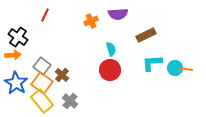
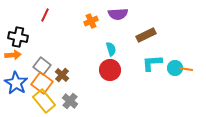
black cross: rotated 24 degrees counterclockwise
yellow rectangle: moved 2 px right
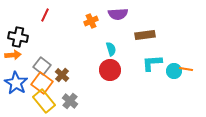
brown rectangle: moved 1 px left; rotated 18 degrees clockwise
cyan circle: moved 1 px left, 3 px down
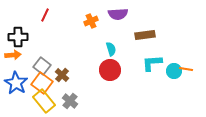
black cross: rotated 12 degrees counterclockwise
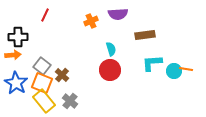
orange square: rotated 15 degrees counterclockwise
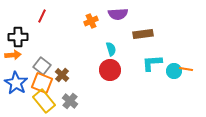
red line: moved 3 px left, 1 px down
brown rectangle: moved 2 px left, 1 px up
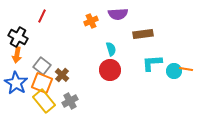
black cross: rotated 30 degrees clockwise
orange arrow: moved 4 px right; rotated 105 degrees clockwise
gray cross: rotated 21 degrees clockwise
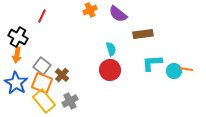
purple semicircle: rotated 42 degrees clockwise
orange cross: moved 1 px left, 11 px up
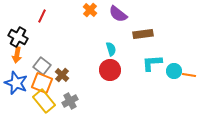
orange cross: rotated 24 degrees counterclockwise
orange line: moved 3 px right, 6 px down
blue star: rotated 10 degrees counterclockwise
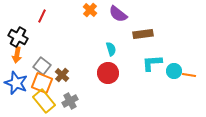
red circle: moved 2 px left, 3 px down
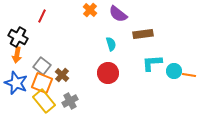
cyan semicircle: moved 5 px up
